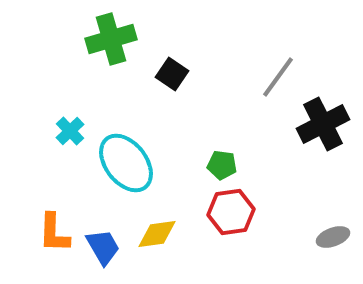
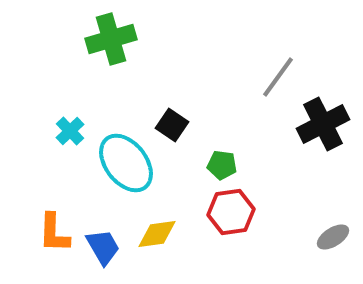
black square: moved 51 px down
gray ellipse: rotated 12 degrees counterclockwise
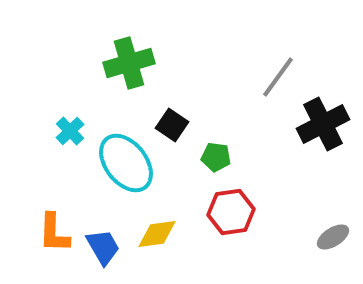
green cross: moved 18 px right, 24 px down
green pentagon: moved 6 px left, 8 px up
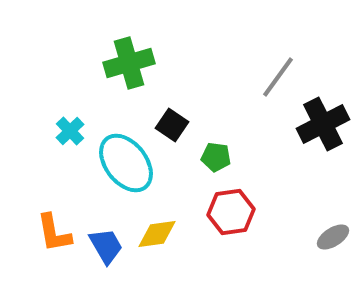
orange L-shape: rotated 12 degrees counterclockwise
blue trapezoid: moved 3 px right, 1 px up
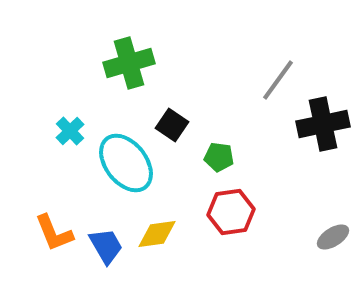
gray line: moved 3 px down
black cross: rotated 15 degrees clockwise
green pentagon: moved 3 px right
orange L-shape: rotated 12 degrees counterclockwise
